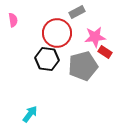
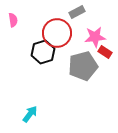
black hexagon: moved 4 px left, 7 px up; rotated 25 degrees counterclockwise
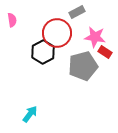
pink semicircle: moved 1 px left
pink star: rotated 15 degrees clockwise
black hexagon: rotated 10 degrees counterclockwise
